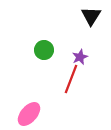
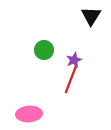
purple star: moved 6 px left, 3 px down
pink ellipse: rotated 45 degrees clockwise
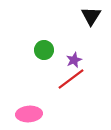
red line: rotated 32 degrees clockwise
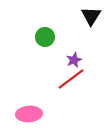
green circle: moved 1 px right, 13 px up
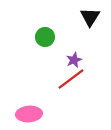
black triangle: moved 1 px left, 1 px down
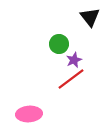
black triangle: rotated 10 degrees counterclockwise
green circle: moved 14 px right, 7 px down
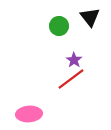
green circle: moved 18 px up
purple star: rotated 14 degrees counterclockwise
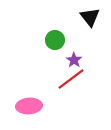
green circle: moved 4 px left, 14 px down
pink ellipse: moved 8 px up
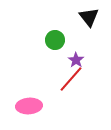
black triangle: moved 1 px left
purple star: moved 2 px right
red line: rotated 12 degrees counterclockwise
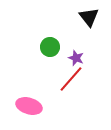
green circle: moved 5 px left, 7 px down
purple star: moved 2 px up; rotated 14 degrees counterclockwise
pink ellipse: rotated 20 degrees clockwise
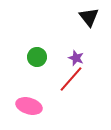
green circle: moved 13 px left, 10 px down
